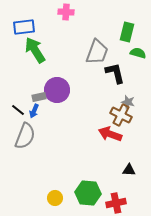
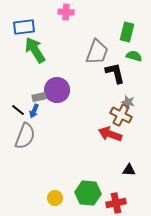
green semicircle: moved 4 px left, 3 px down
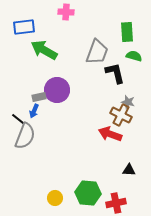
green rectangle: rotated 18 degrees counterclockwise
green arrow: moved 9 px right; rotated 28 degrees counterclockwise
black line: moved 9 px down
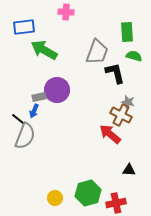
red arrow: rotated 20 degrees clockwise
green hexagon: rotated 20 degrees counterclockwise
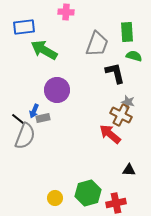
gray trapezoid: moved 8 px up
gray rectangle: moved 4 px right, 21 px down
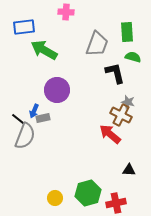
green semicircle: moved 1 px left, 1 px down
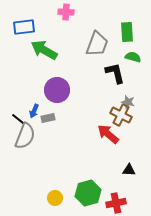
gray rectangle: moved 5 px right
red arrow: moved 2 px left
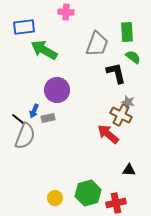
green semicircle: rotated 21 degrees clockwise
black L-shape: moved 1 px right
